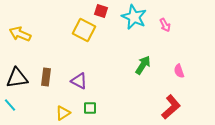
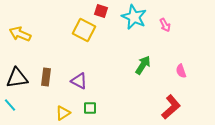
pink semicircle: moved 2 px right
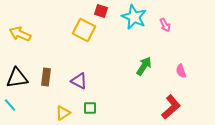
green arrow: moved 1 px right, 1 px down
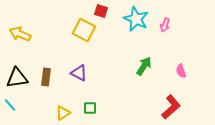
cyan star: moved 2 px right, 2 px down
pink arrow: rotated 48 degrees clockwise
purple triangle: moved 8 px up
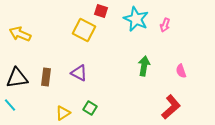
green arrow: rotated 24 degrees counterclockwise
green square: rotated 32 degrees clockwise
